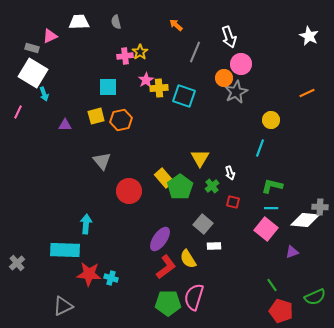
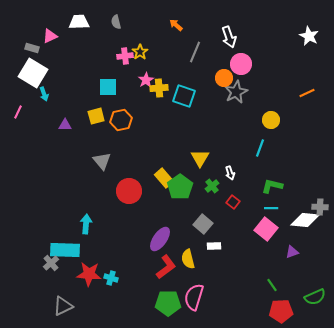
red square at (233, 202): rotated 24 degrees clockwise
yellow semicircle at (188, 259): rotated 18 degrees clockwise
gray cross at (17, 263): moved 34 px right
red pentagon at (281, 311): rotated 20 degrees counterclockwise
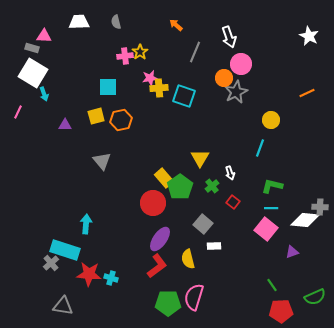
pink triangle at (50, 36): moved 6 px left; rotated 28 degrees clockwise
pink star at (146, 80): moved 4 px right, 2 px up; rotated 21 degrees clockwise
red circle at (129, 191): moved 24 px right, 12 px down
cyan rectangle at (65, 250): rotated 16 degrees clockwise
red L-shape at (166, 267): moved 9 px left, 1 px up
gray triangle at (63, 306): rotated 35 degrees clockwise
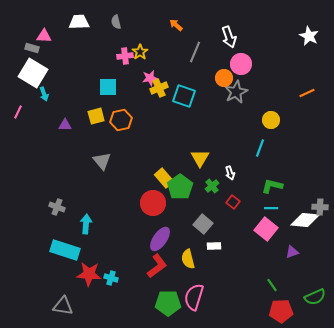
yellow cross at (159, 88): rotated 18 degrees counterclockwise
gray cross at (51, 263): moved 6 px right, 56 px up; rotated 28 degrees counterclockwise
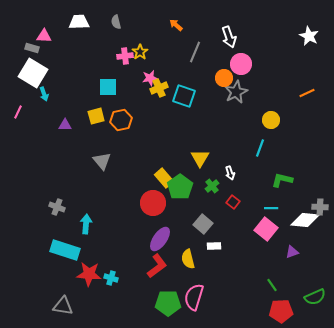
green L-shape at (272, 186): moved 10 px right, 6 px up
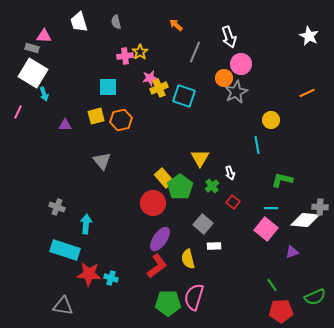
white trapezoid at (79, 22): rotated 105 degrees counterclockwise
cyan line at (260, 148): moved 3 px left, 3 px up; rotated 30 degrees counterclockwise
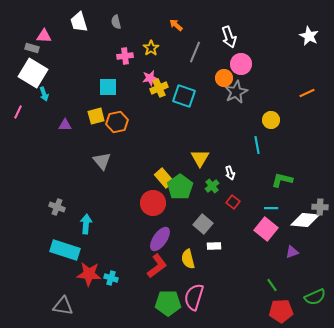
yellow star at (140, 52): moved 11 px right, 4 px up
orange hexagon at (121, 120): moved 4 px left, 2 px down
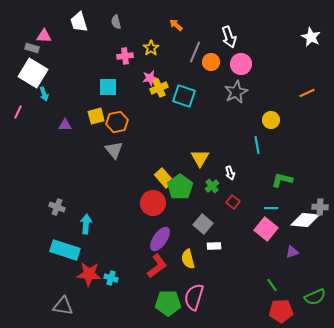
white star at (309, 36): moved 2 px right, 1 px down
orange circle at (224, 78): moved 13 px left, 16 px up
gray triangle at (102, 161): moved 12 px right, 11 px up
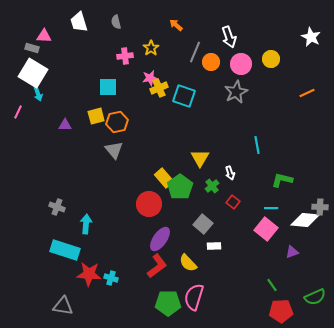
cyan arrow at (44, 94): moved 6 px left
yellow circle at (271, 120): moved 61 px up
red circle at (153, 203): moved 4 px left, 1 px down
yellow semicircle at (188, 259): moved 4 px down; rotated 30 degrees counterclockwise
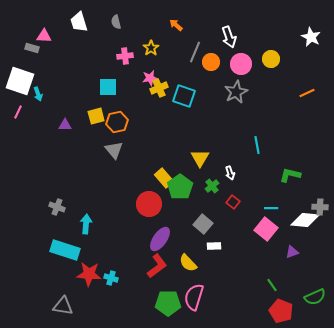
white square at (33, 73): moved 13 px left, 8 px down; rotated 12 degrees counterclockwise
green L-shape at (282, 180): moved 8 px right, 5 px up
red pentagon at (281, 311): rotated 25 degrees clockwise
